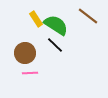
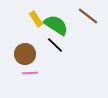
brown circle: moved 1 px down
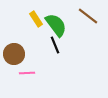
green semicircle: rotated 20 degrees clockwise
black line: rotated 24 degrees clockwise
brown circle: moved 11 px left
pink line: moved 3 px left
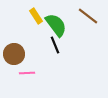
yellow rectangle: moved 3 px up
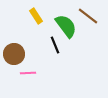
green semicircle: moved 10 px right, 1 px down
pink line: moved 1 px right
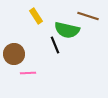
brown line: rotated 20 degrees counterclockwise
green semicircle: moved 1 px right, 4 px down; rotated 140 degrees clockwise
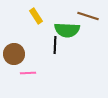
green semicircle: rotated 10 degrees counterclockwise
black line: rotated 24 degrees clockwise
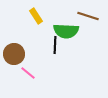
green semicircle: moved 1 px left, 1 px down
pink line: rotated 42 degrees clockwise
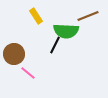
brown line: rotated 40 degrees counterclockwise
black line: rotated 24 degrees clockwise
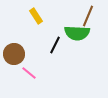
brown line: rotated 45 degrees counterclockwise
green semicircle: moved 11 px right, 2 px down
pink line: moved 1 px right
